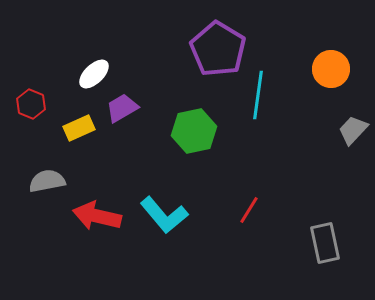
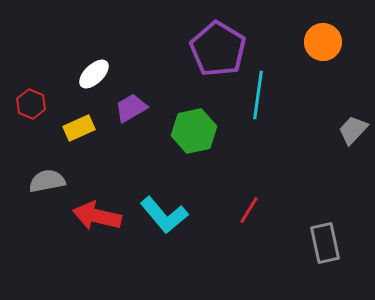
orange circle: moved 8 px left, 27 px up
purple trapezoid: moved 9 px right
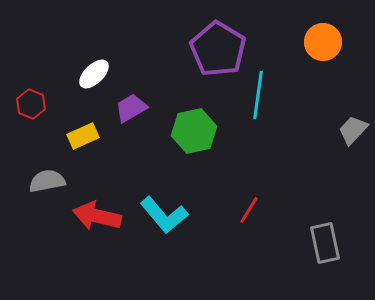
yellow rectangle: moved 4 px right, 8 px down
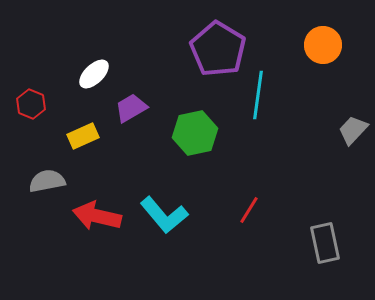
orange circle: moved 3 px down
green hexagon: moved 1 px right, 2 px down
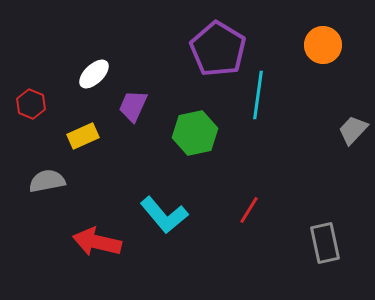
purple trapezoid: moved 2 px right, 2 px up; rotated 36 degrees counterclockwise
red arrow: moved 26 px down
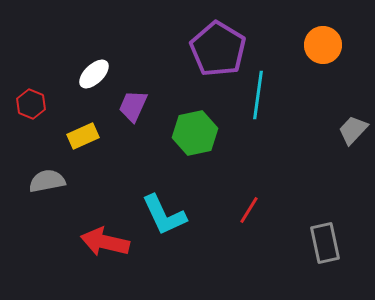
cyan L-shape: rotated 15 degrees clockwise
red arrow: moved 8 px right
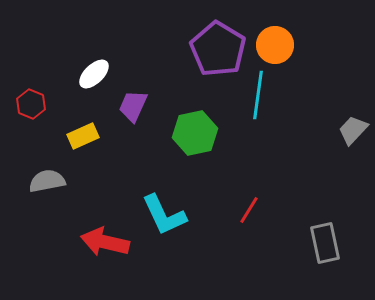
orange circle: moved 48 px left
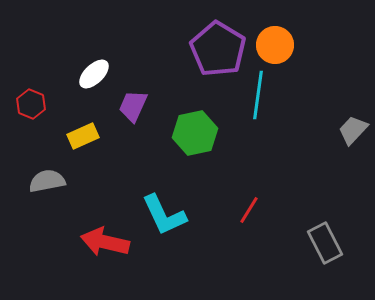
gray rectangle: rotated 15 degrees counterclockwise
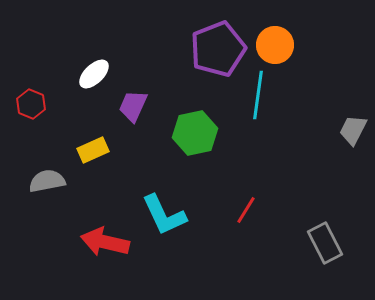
purple pentagon: rotated 20 degrees clockwise
gray trapezoid: rotated 16 degrees counterclockwise
yellow rectangle: moved 10 px right, 14 px down
red line: moved 3 px left
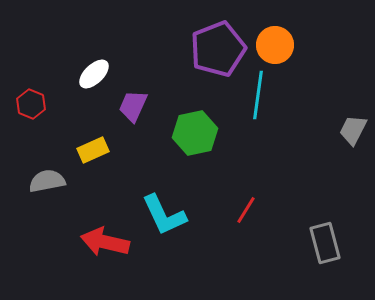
gray rectangle: rotated 12 degrees clockwise
